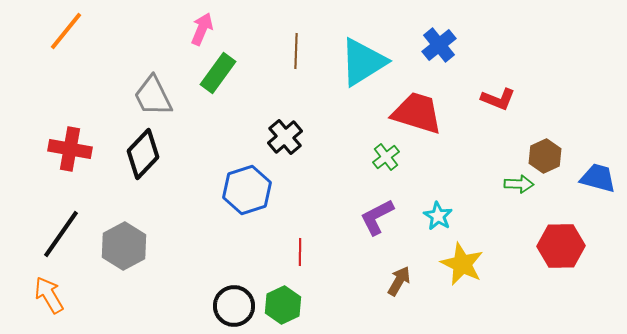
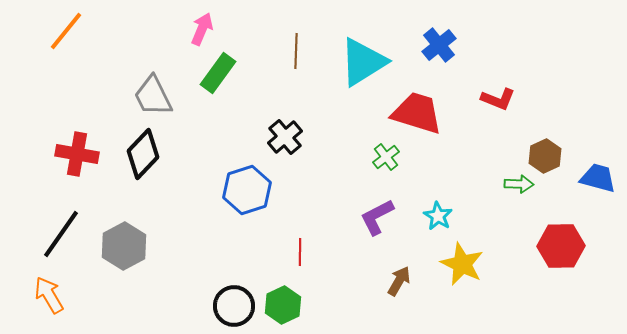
red cross: moved 7 px right, 5 px down
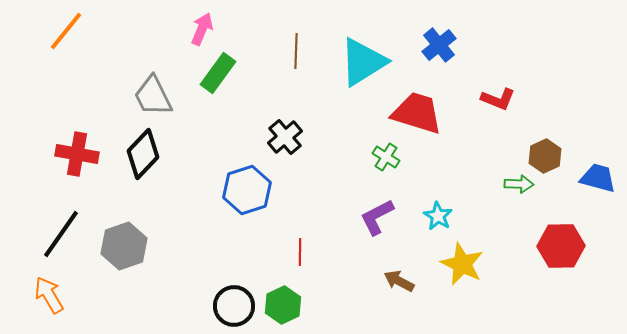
green cross: rotated 20 degrees counterclockwise
gray hexagon: rotated 9 degrees clockwise
brown arrow: rotated 92 degrees counterclockwise
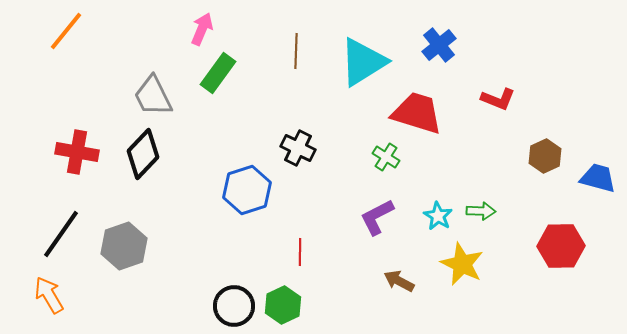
black cross: moved 13 px right, 11 px down; rotated 24 degrees counterclockwise
red cross: moved 2 px up
green arrow: moved 38 px left, 27 px down
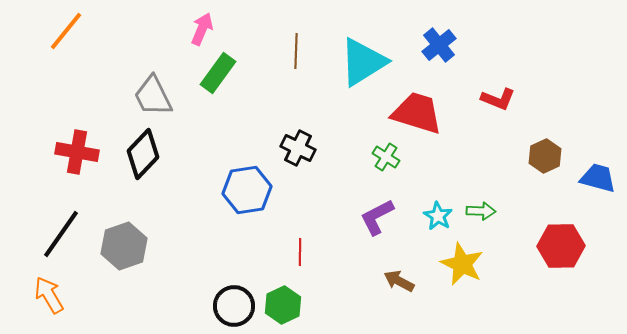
blue hexagon: rotated 9 degrees clockwise
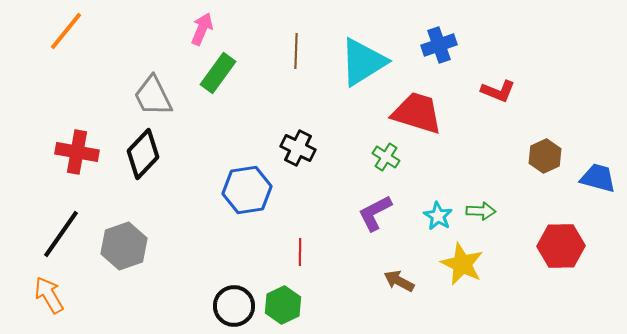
blue cross: rotated 20 degrees clockwise
red L-shape: moved 8 px up
purple L-shape: moved 2 px left, 4 px up
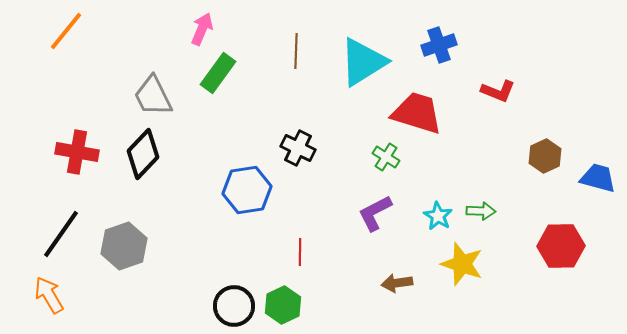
yellow star: rotated 6 degrees counterclockwise
brown arrow: moved 2 px left, 2 px down; rotated 36 degrees counterclockwise
